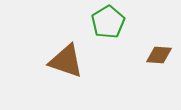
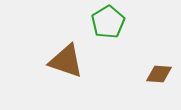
brown diamond: moved 19 px down
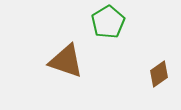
brown diamond: rotated 40 degrees counterclockwise
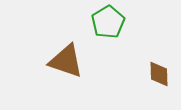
brown diamond: rotated 56 degrees counterclockwise
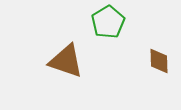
brown diamond: moved 13 px up
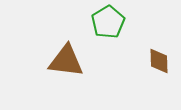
brown triangle: rotated 12 degrees counterclockwise
